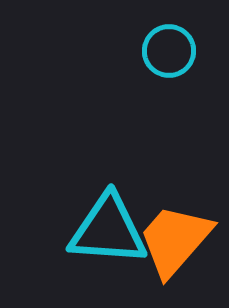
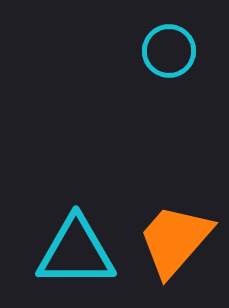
cyan triangle: moved 32 px left, 22 px down; rotated 4 degrees counterclockwise
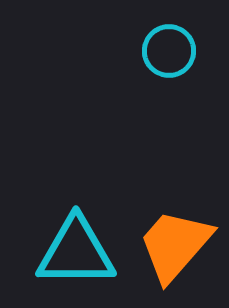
orange trapezoid: moved 5 px down
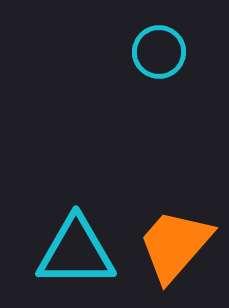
cyan circle: moved 10 px left, 1 px down
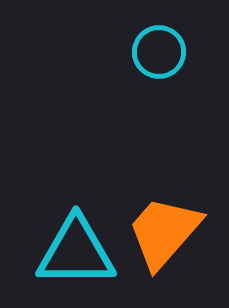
orange trapezoid: moved 11 px left, 13 px up
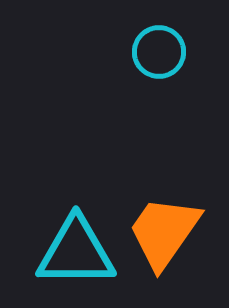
orange trapezoid: rotated 6 degrees counterclockwise
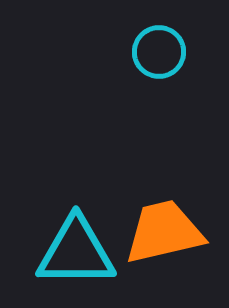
orange trapezoid: rotated 42 degrees clockwise
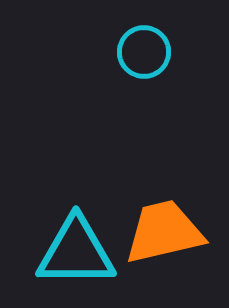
cyan circle: moved 15 px left
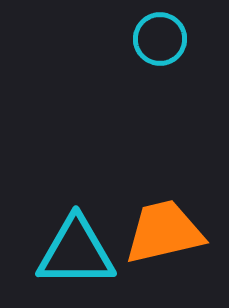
cyan circle: moved 16 px right, 13 px up
